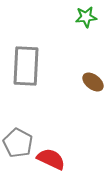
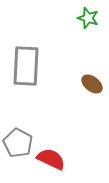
green star: moved 2 px right, 1 px down; rotated 25 degrees clockwise
brown ellipse: moved 1 px left, 2 px down
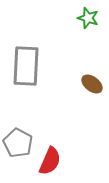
red semicircle: moved 1 px left, 2 px down; rotated 88 degrees clockwise
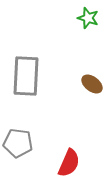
gray rectangle: moved 10 px down
gray pentagon: rotated 20 degrees counterclockwise
red semicircle: moved 19 px right, 2 px down
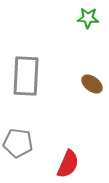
green star: rotated 15 degrees counterclockwise
red semicircle: moved 1 px left, 1 px down
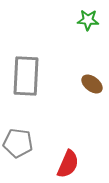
green star: moved 2 px down
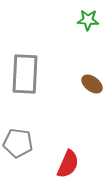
gray rectangle: moved 1 px left, 2 px up
